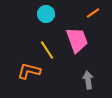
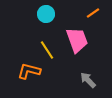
gray arrow: rotated 36 degrees counterclockwise
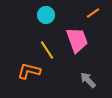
cyan circle: moved 1 px down
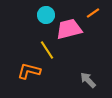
pink trapezoid: moved 8 px left, 11 px up; rotated 84 degrees counterclockwise
